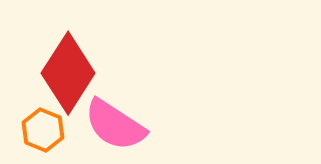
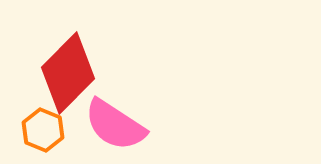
red diamond: rotated 12 degrees clockwise
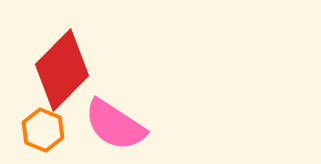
red diamond: moved 6 px left, 3 px up
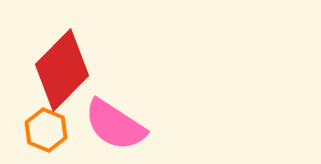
orange hexagon: moved 3 px right
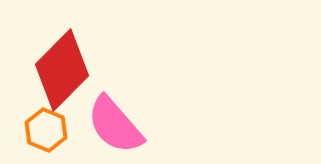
pink semicircle: rotated 16 degrees clockwise
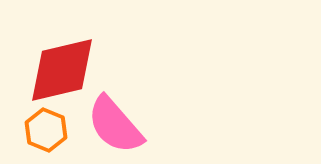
red diamond: rotated 32 degrees clockwise
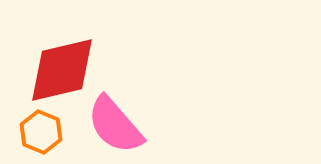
orange hexagon: moved 5 px left, 2 px down
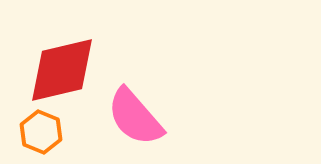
pink semicircle: moved 20 px right, 8 px up
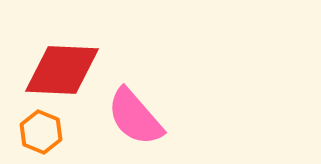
red diamond: rotated 16 degrees clockwise
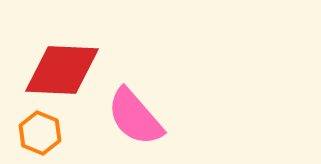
orange hexagon: moved 1 px left, 1 px down
